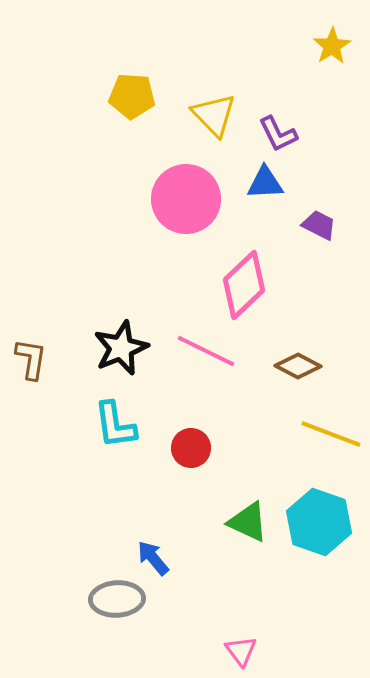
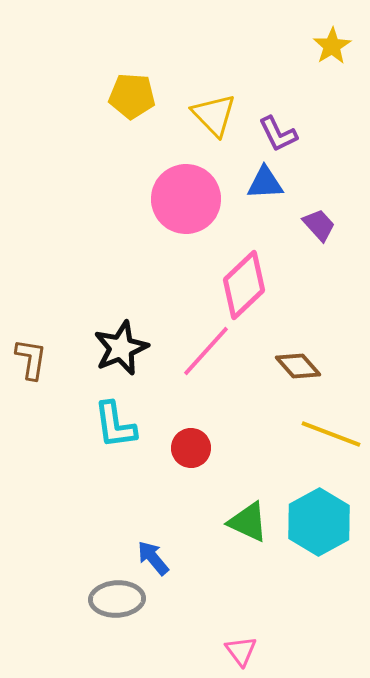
purple trapezoid: rotated 21 degrees clockwise
pink line: rotated 74 degrees counterclockwise
brown diamond: rotated 21 degrees clockwise
cyan hexagon: rotated 12 degrees clockwise
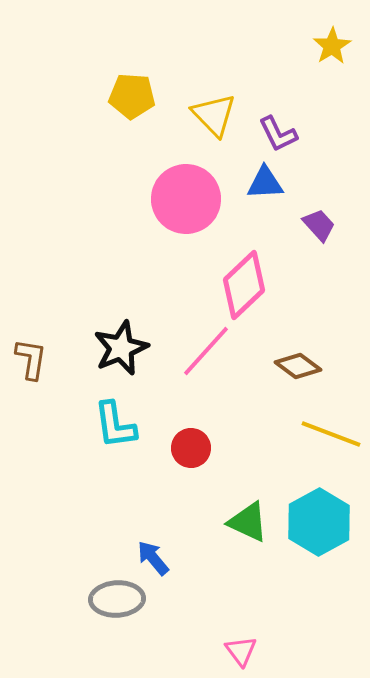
brown diamond: rotated 12 degrees counterclockwise
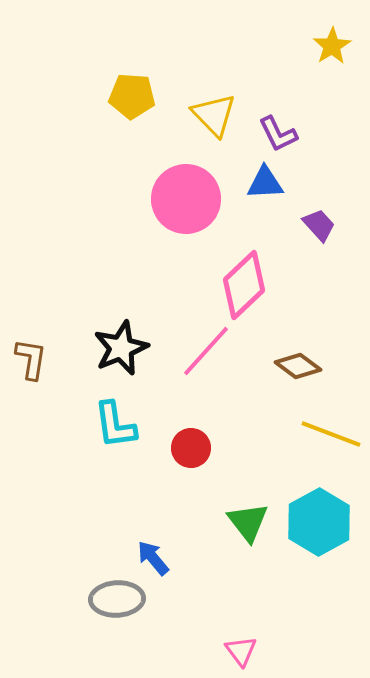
green triangle: rotated 27 degrees clockwise
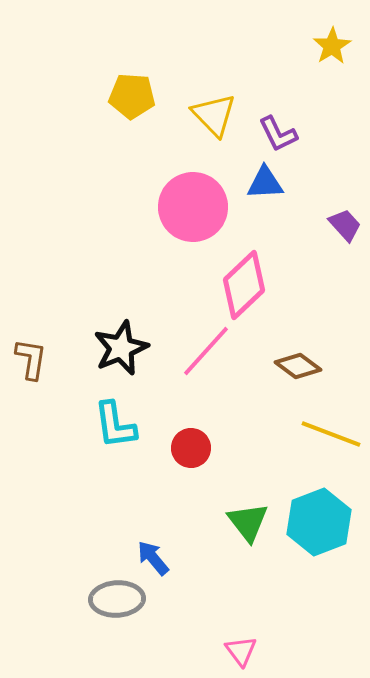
pink circle: moved 7 px right, 8 px down
purple trapezoid: moved 26 px right
cyan hexagon: rotated 8 degrees clockwise
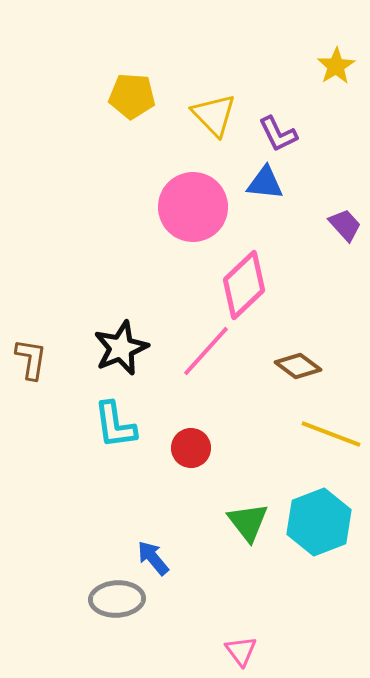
yellow star: moved 4 px right, 20 px down
blue triangle: rotated 9 degrees clockwise
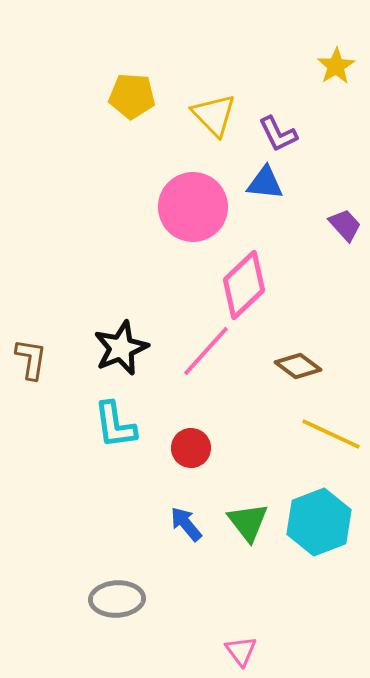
yellow line: rotated 4 degrees clockwise
blue arrow: moved 33 px right, 34 px up
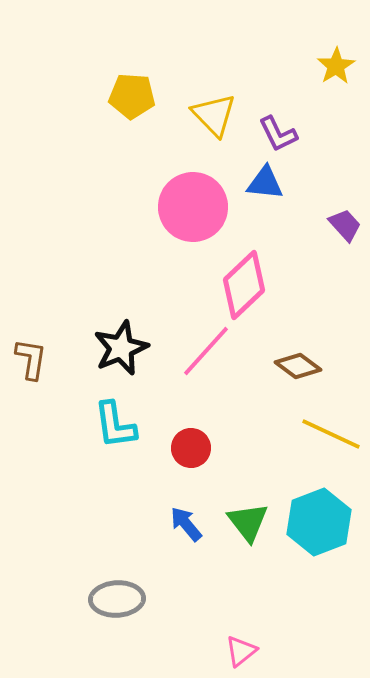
pink triangle: rotated 28 degrees clockwise
